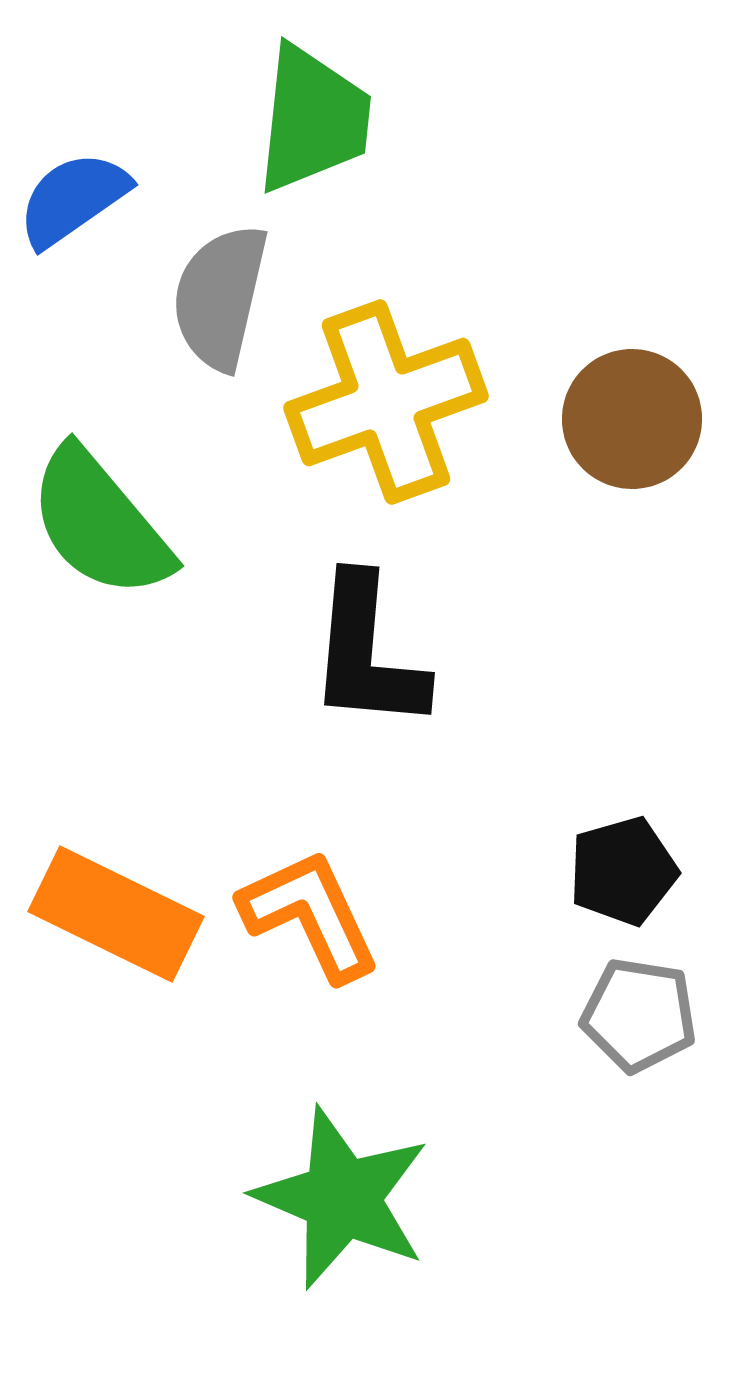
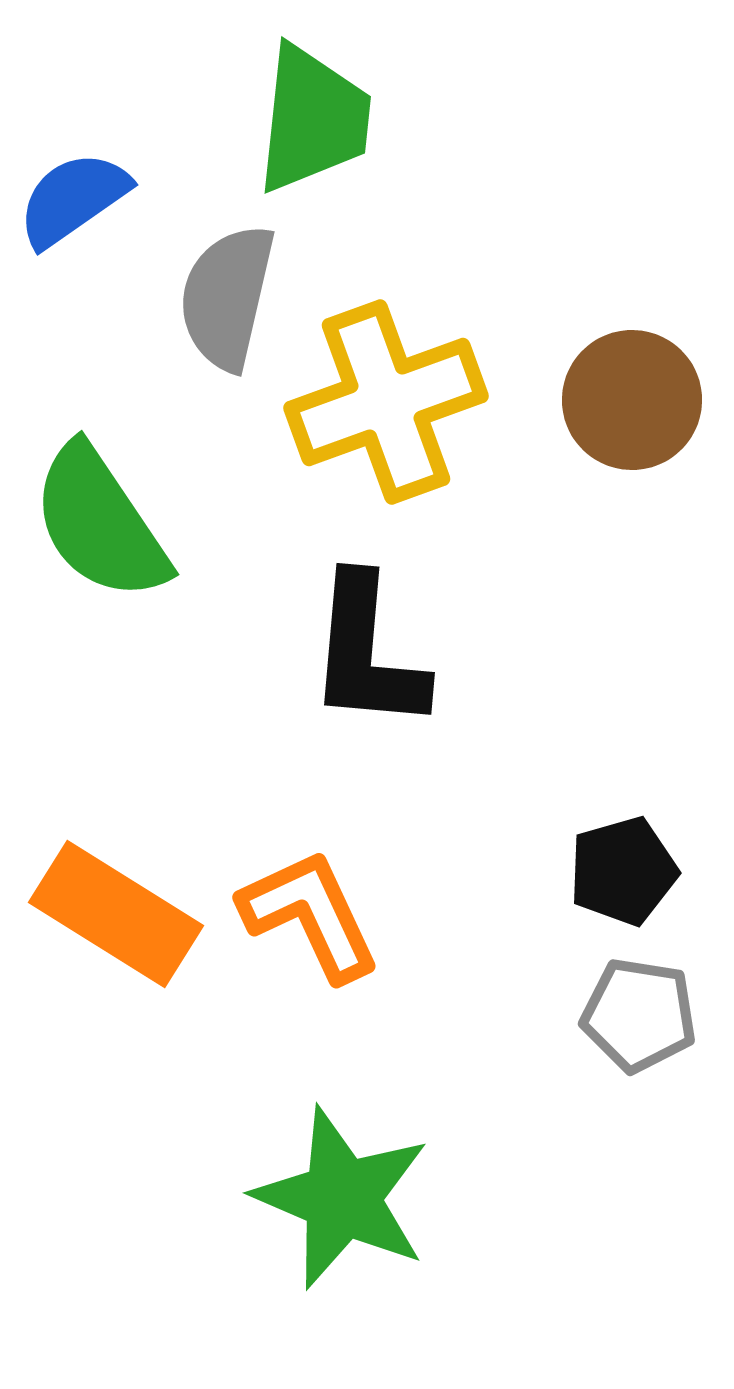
gray semicircle: moved 7 px right
brown circle: moved 19 px up
green semicircle: rotated 6 degrees clockwise
orange rectangle: rotated 6 degrees clockwise
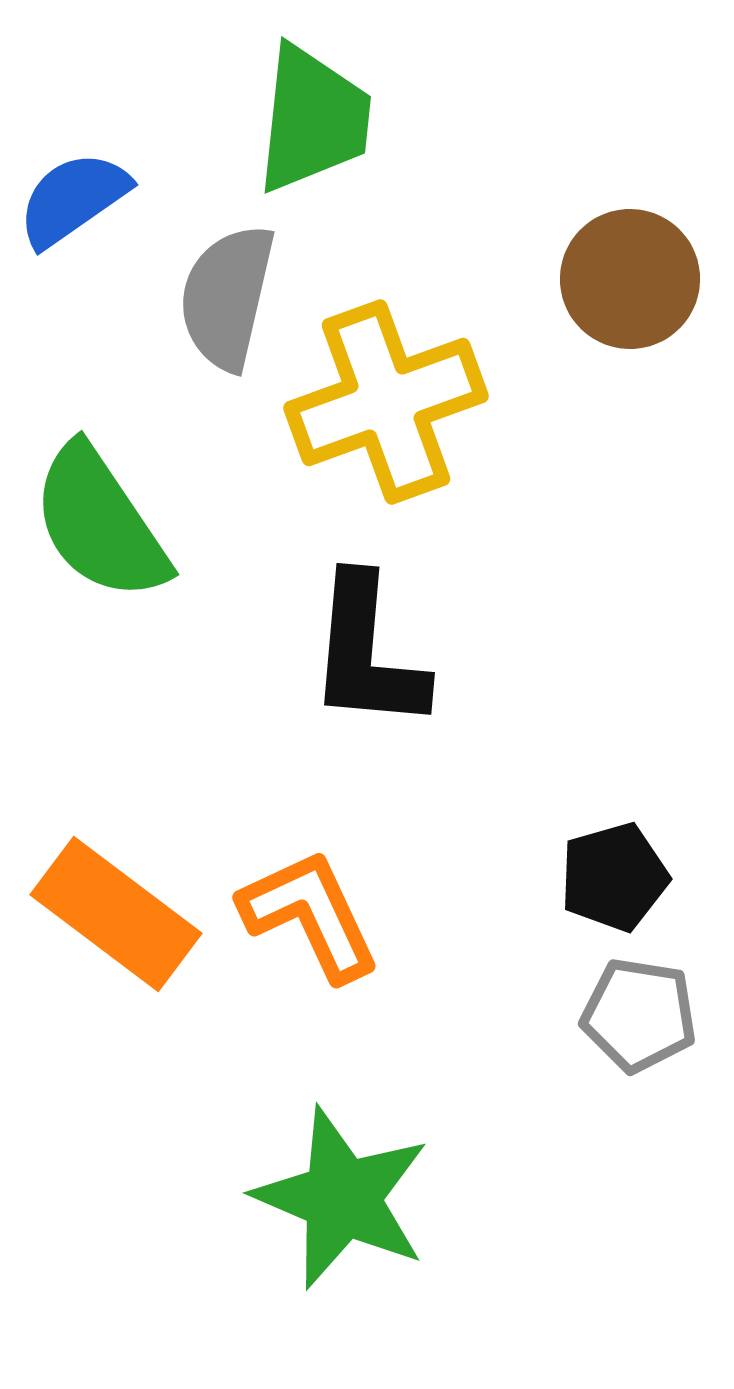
brown circle: moved 2 px left, 121 px up
black pentagon: moved 9 px left, 6 px down
orange rectangle: rotated 5 degrees clockwise
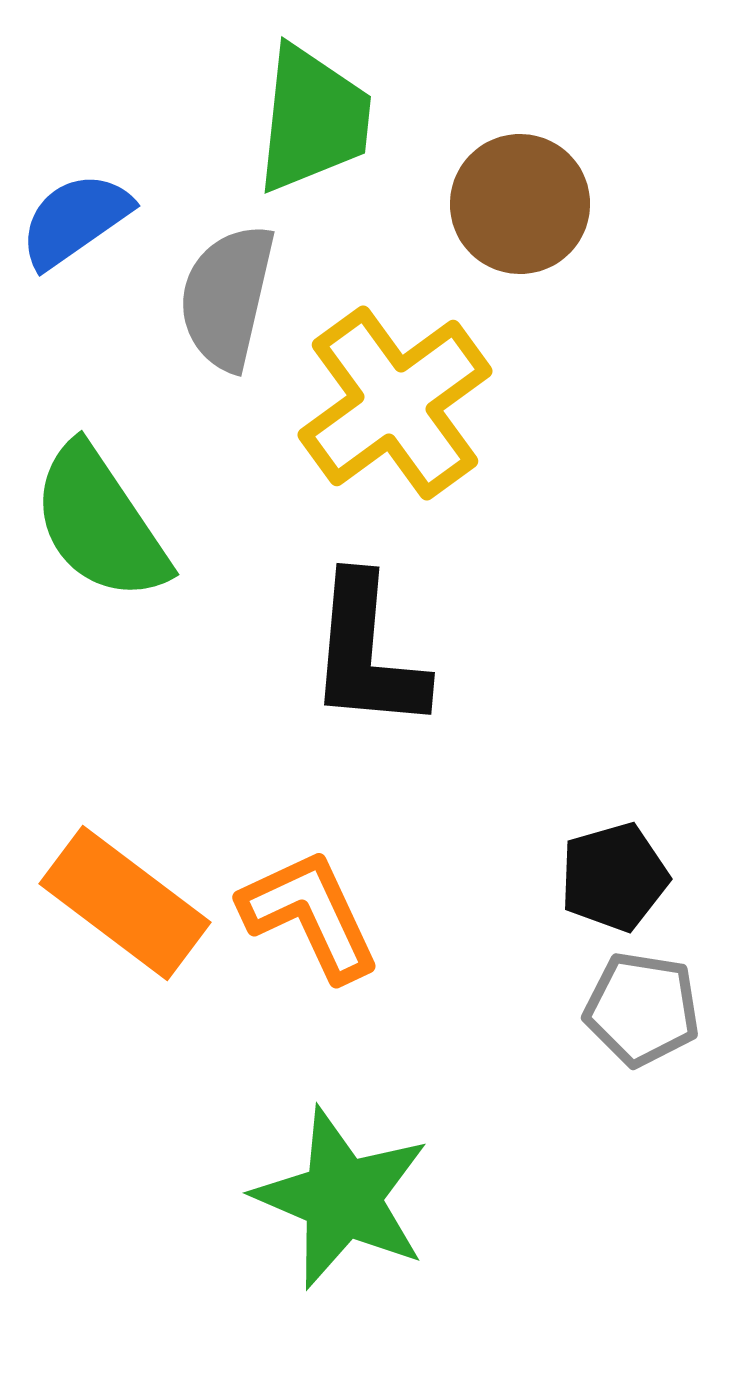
blue semicircle: moved 2 px right, 21 px down
brown circle: moved 110 px left, 75 px up
yellow cross: moved 9 px right, 1 px down; rotated 16 degrees counterclockwise
orange rectangle: moved 9 px right, 11 px up
gray pentagon: moved 3 px right, 6 px up
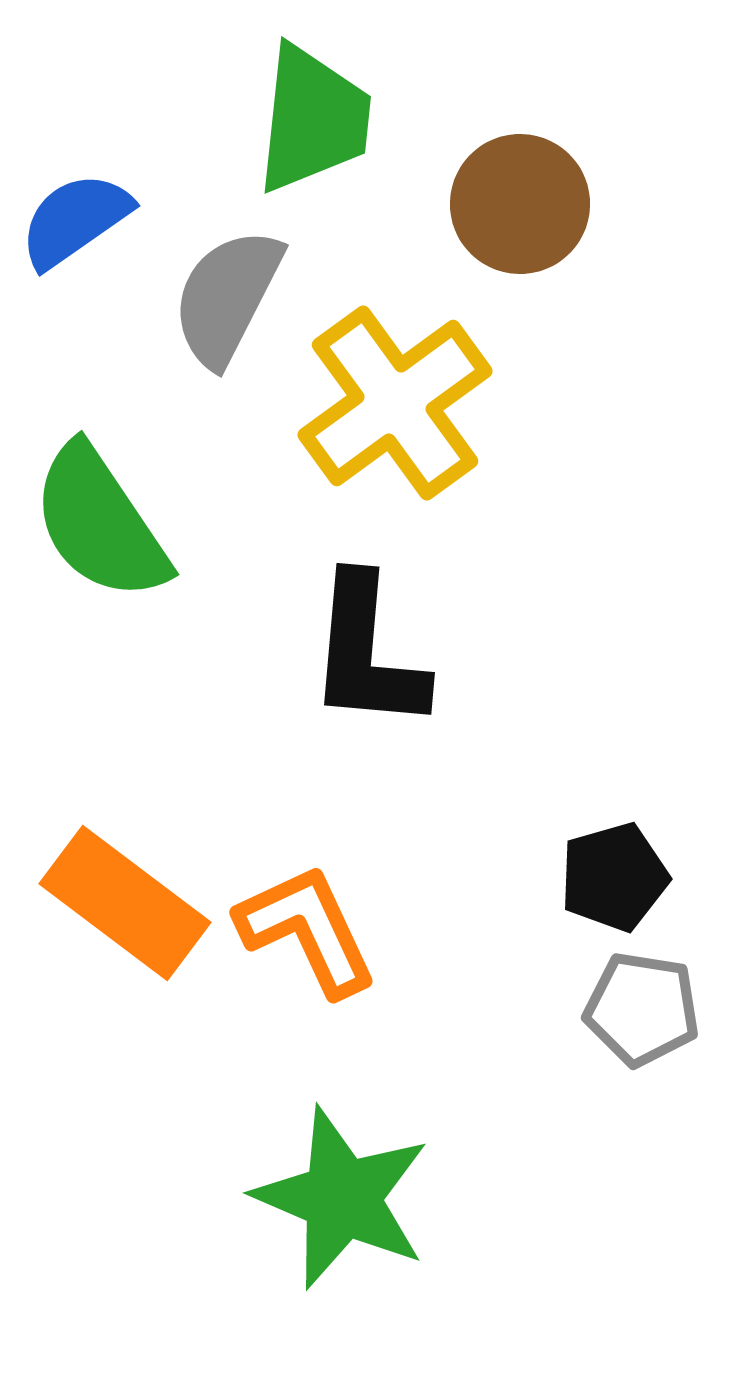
gray semicircle: rotated 14 degrees clockwise
orange L-shape: moved 3 px left, 15 px down
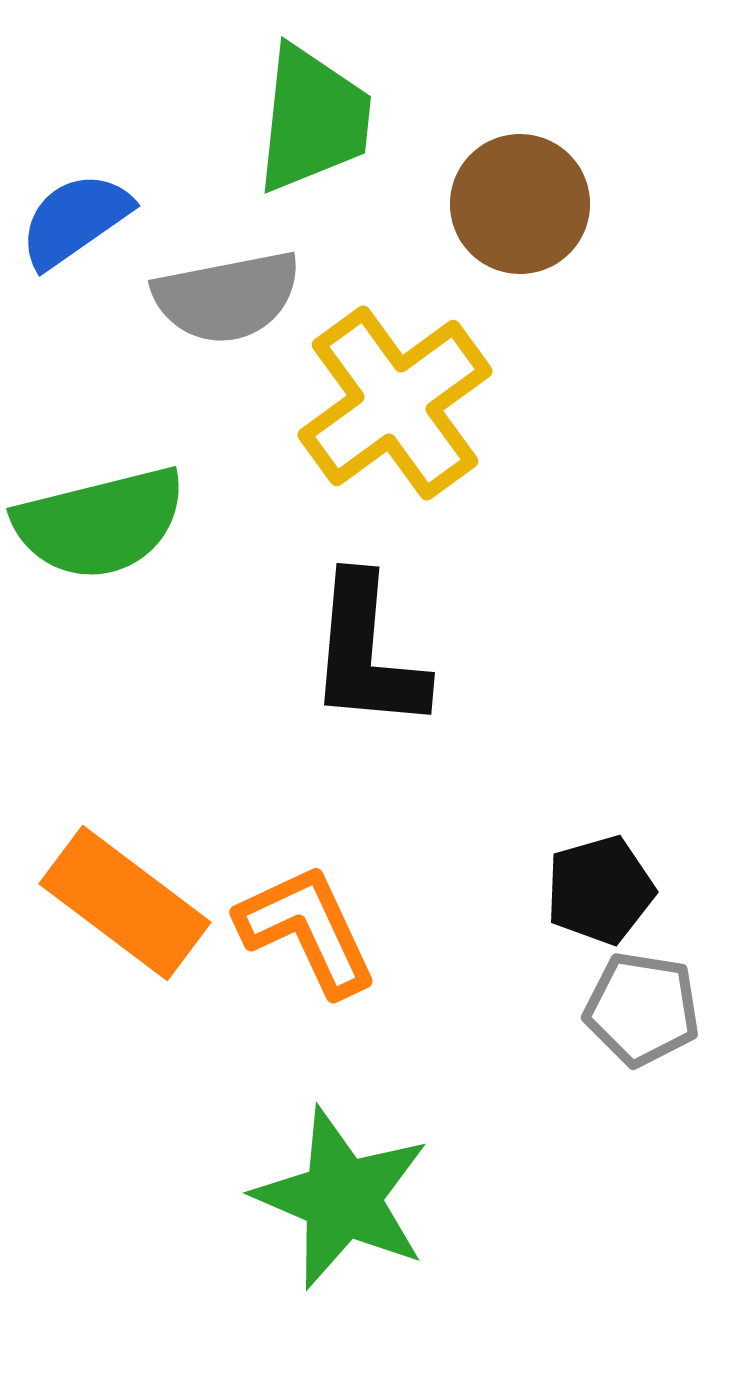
gray semicircle: rotated 128 degrees counterclockwise
green semicircle: rotated 70 degrees counterclockwise
black pentagon: moved 14 px left, 13 px down
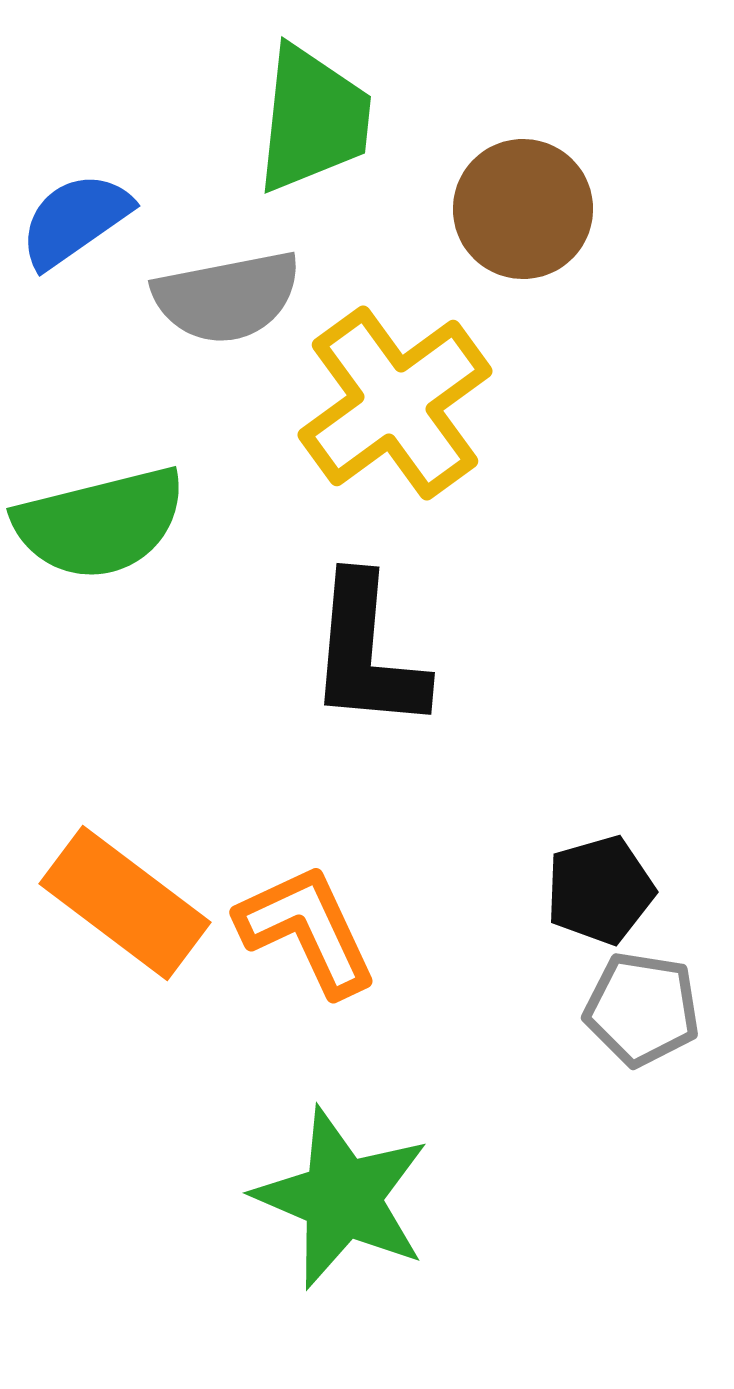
brown circle: moved 3 px right, 5 px down
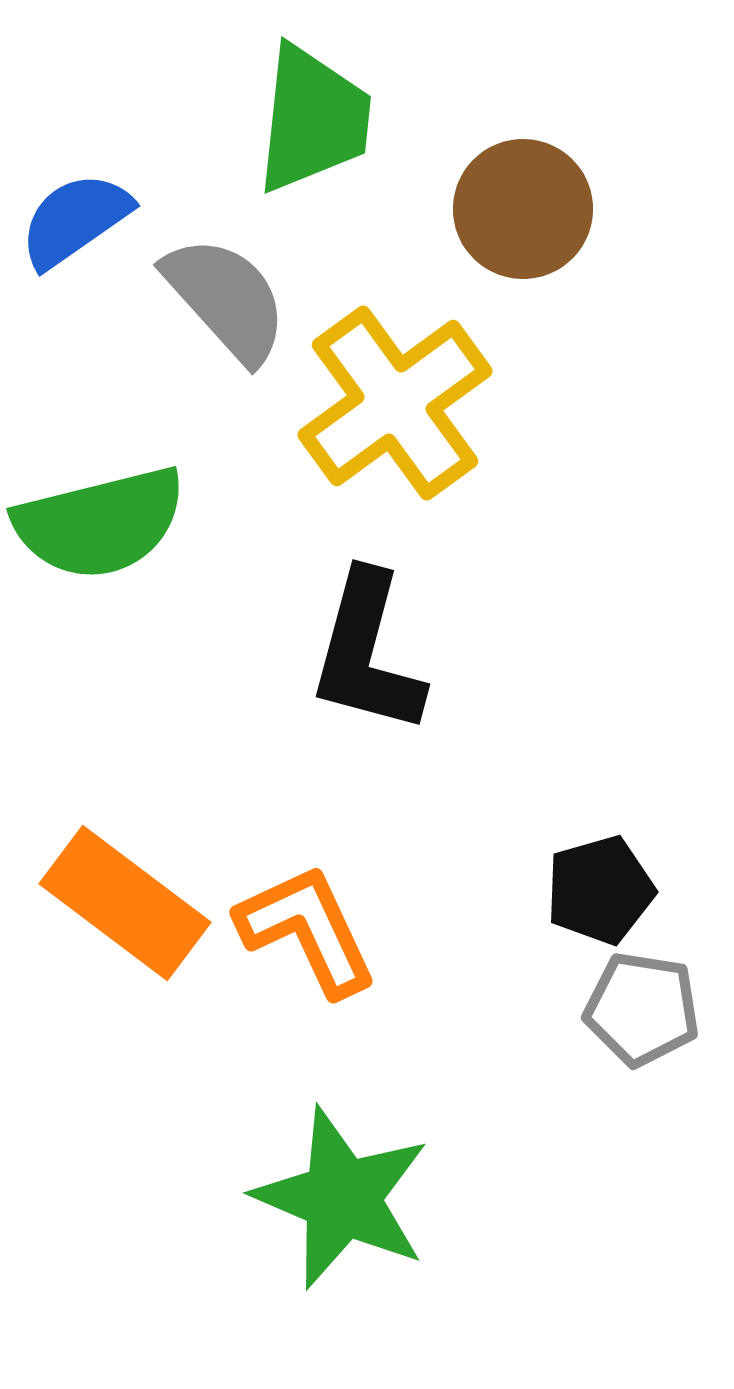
gray semicircle: moved 1 px left, 2 px down; rotated 121 degrees counterclockwise
black L-shape: rotated 10 degrees clockwise
